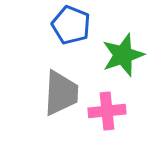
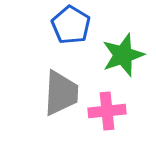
blue pentagon: rotated 9 degrees clockwise
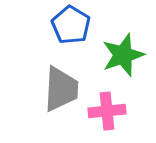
gray trapezoid: moved 4 px up
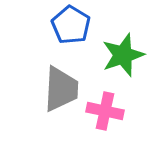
pink cross: moved 2 px left; rotated 18 degrees clockwise
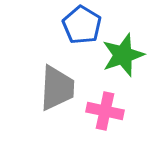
blue pentagon: moved 11 px right
gray trapezoid: moved 4 px left, 1 px up
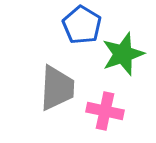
green star: moved 1 px up
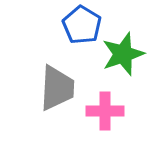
pink cross: rotated 12 degrees counterclockwise
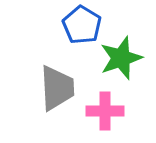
green star: moved 2 px left, 4 px down
gray trapezoid: rotated 6 degrees counterclockwise
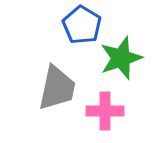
gray trapezoid: rotated 15 degrees clockwise
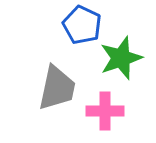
blue pentagon: rotated 6 degrees counterclockwise
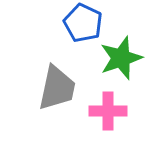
blue pentagon: moved 1 px right, 2 px up
pink cross: moved 3 px right
